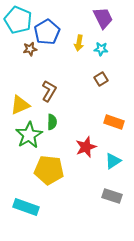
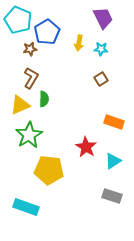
brown L-shape: moved 18 px left, 13 px up
green semicircle: moved 8 px left, 23 px up
red star: rotated 20 degrees counterclockwise
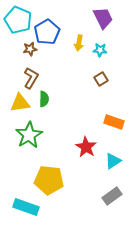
cyan star: moved 1 px left, 1 px down
yellow triangle: moved 2 px up; rotated 15 degrees clockwise
yellow pentagon: moved 10 px down
gray rectangle: rotated 54 degrees counterclockwise
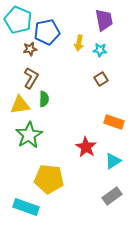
purple trapezoid: moved 1 px right, 2 px down; rotated 15 degrees clockwise
blue pentagon: rotated 20 degrees clockwise
yellow triangle: moved 2 px down
yellow pentagon: moved 1 px up
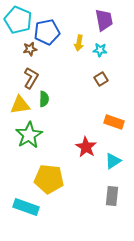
gray rectangle: rotated 48 degrees counterclockwise
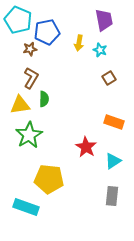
cyan star: rotated 16 degrees clockwise
brown square: moved 8 px right, 1 px up
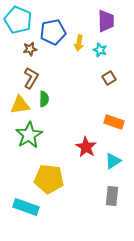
purple trapezoid: moved 2 px right, 1 px down; rotated 10 degrees clockwise
blue pentagon: moved 6 px right
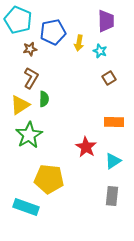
cyan star: moved 1 px down
yellow triangle: rotated 25 degrees counterclockwise
orange rectangle: rotated 18 degrees counterclockwise
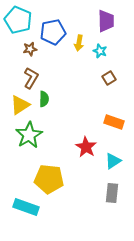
orange rectangle: rotated 18 degrees clockwise
gray rectangle: moved 3 px up
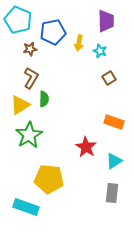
cyan triangle: moved 1 px right
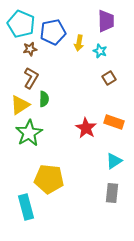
cyan pentagon: moved 3 px right, 4 px down
green star: moved 2 px up
red star: moved 19 px up
cyan rectangle: rotated 55 degrees clockwise
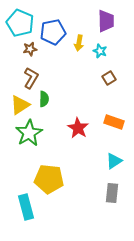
cyan pentagon: moved 1 px left, 1 px up
red star: moved 8 px left
